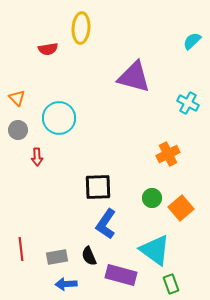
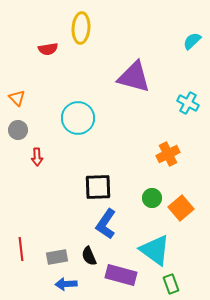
cyan circle: moved 19 px right
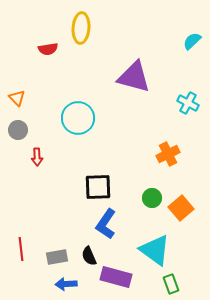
purple rectangle: moved 5 px left, 2 px down
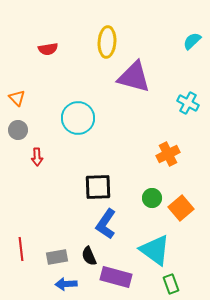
yellow ellipse: moved 26 px right, 14 px down
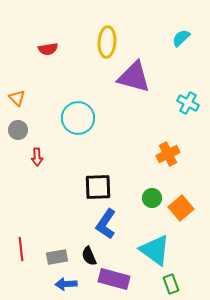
cyan semicircle: moved 11 px left, 3 px up
purple rectangle: moved 2 px left, 2 px down
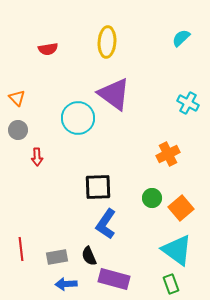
purple triangle: moved 20 px left, 17 px down; rotated 21 degrees clockwise
cyan triangle: moved 22 px right
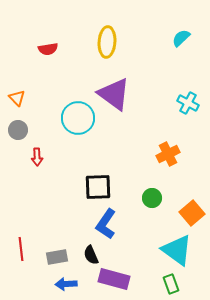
orange square: moved 11 px right, 5 px down
black semicircle: moved 2 px right, 1 px up
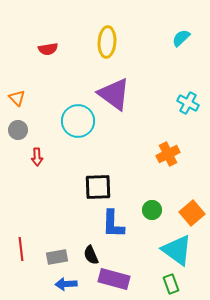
cyan circle: moved 3 px down
green circle: moved 12 px down
blue L-shape: moved 7 px right; rotated 32 degrees counterclockwise
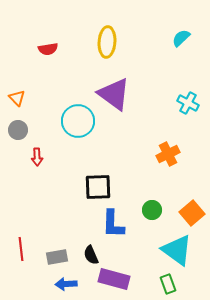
green rectangle: moved 3 px left
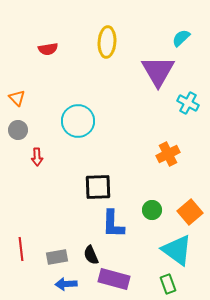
purple triangle: moved 44 px right, 23 px up; rotated 24 degrees clockwise
orange square: moved 2 px left, 1 px up
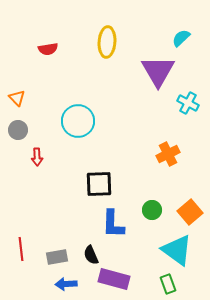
black square: moved 1 px right, 3 px up
